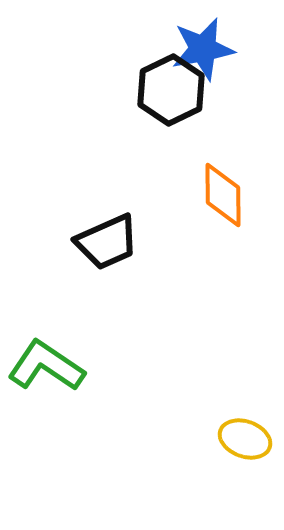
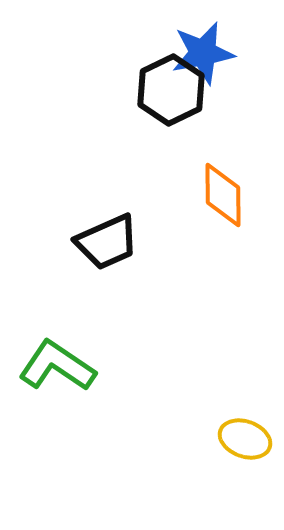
blue star: moved 4 px down
green L-shape: moved 11 px right
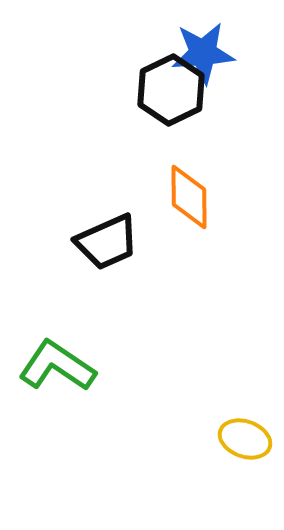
blue star: rotated 6 degrees clockwise
orange diamond: moved 34 px left, 2 px down
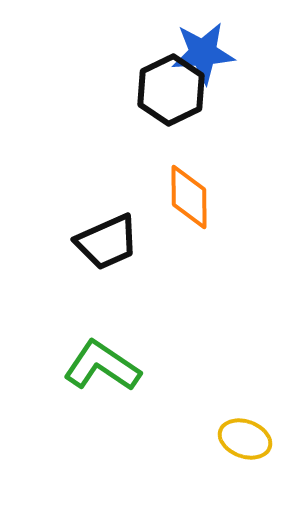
green L-shape: moved 45 px right
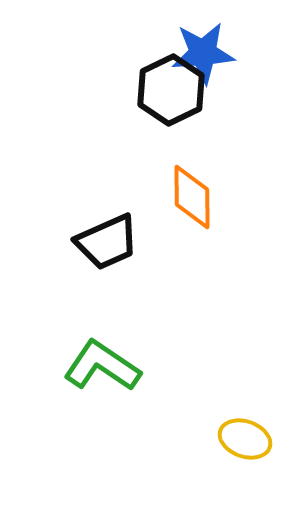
orange diamond: moved 3 px right
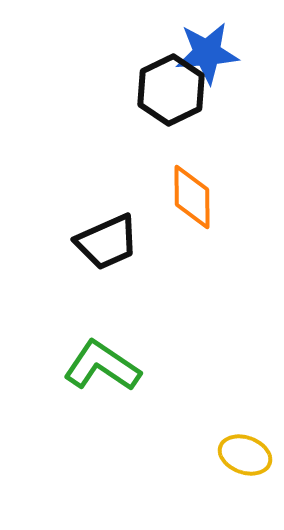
blue star: moved 4 px right
yellow ellipse: moved 16 px down
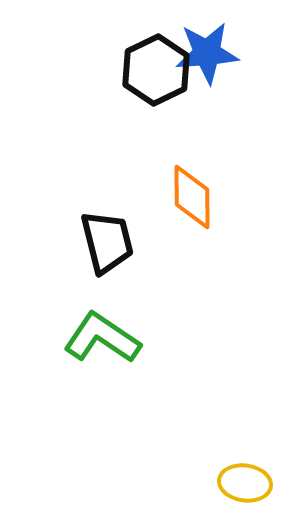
black hexagon: moved 15 px left, 20 px up
black trapezoid: rotated 80 degrees counterclockwise
green L-shape: moved 28 px up
yellow ellipse: moved 28 px down; rotated 12 degrees counterclockwise
